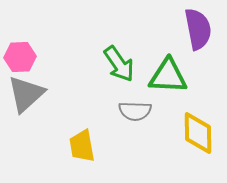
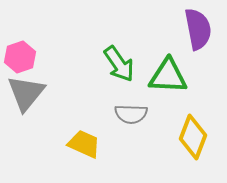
pink hexagon: rotated 16 degrees counterclockwise
gray triangle: moved 1 px up; rotated 9 degrees counterclockwise
gray semicircle: moved 4 px left, 3 px down
yellow diamond: moved 5 px left, 4 px down; rotated 21 degrees clockwise
yellow trapezoid: moved 2 px right, 2 px up; rotated 124 degrees clockwise
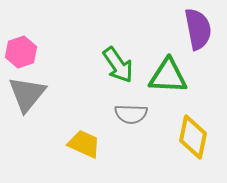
pink hexagon: moved 1 px right, 5 px up
green arrow: moved 1 px left, 1 px down
gray triangle: moved 1 px right, 1 px down
yellow diamond: rotated 9 degrees counterclockwise
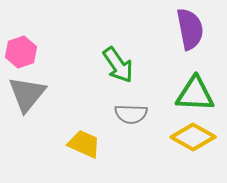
purple semicircle: moved 8 px left
green triangle: moved 27 px right, 18 px down
yellow diamond: rotated 72 degrees counterclockwise
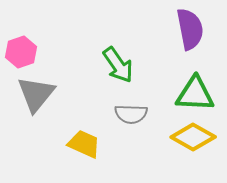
gray triangle: moved 9 px right
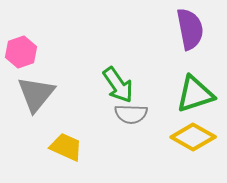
green arrow: moved 20 px down
green triangle: rotated 21 degrees counterclockwise
yellow trapezoid: moved 18 px left, 3 px down
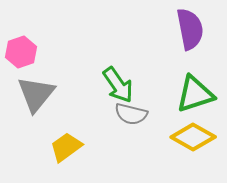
gray semicircle: rotated 12 degrees clockwise
yellow trapezoid: rotated 60 degrees counterclockwise
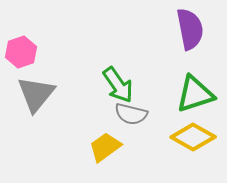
yellow trapezoid: moved 39 px right
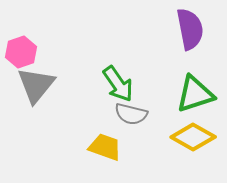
green arrow: moved 1 px up
gray triangle: moved 9 px up
yellow trapezoid: rotated 56 degrees clockwise
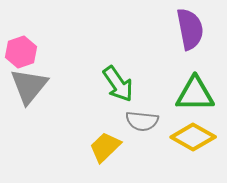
gray triangle: moved 7 px left, 1 px down
green triangle: rotated 18 degrees clockwise
gray semicircle: moved 11 px right, 7 px down; rotated 8 degrees counterclockwise
yellow trapezoid: rotated 64 degrees counterclockwise
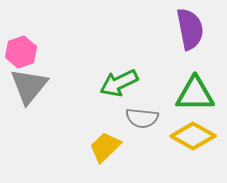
green arrow: moved 1 px right, 1 px up; rotated 99 degrees clockwise
gray semicircle: moved 3 px up
yellow diamond: moved 1 px up
